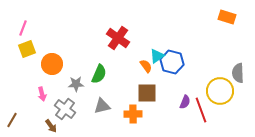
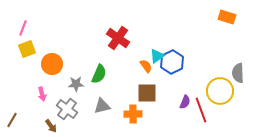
blue hexagon: rotated 20 degrees clockwise
gray cross: moved 2 px right
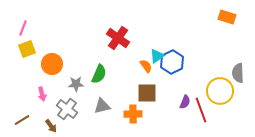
brown line: moved 10 px right; rotated 28 degrees clockwise
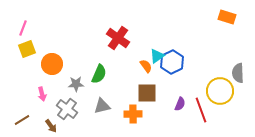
purple semicircle: moved 5 px left, 2 px down
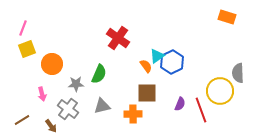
gray cross: moved 1 px right
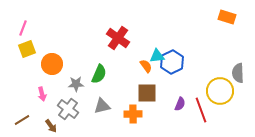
cyan triangle: rotated 28 degrees clockwise
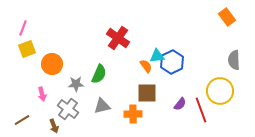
orange rectangle: rotated 36 degrees clockwise
gray semicircle: moved 4 px left, 13 px up
purple semicircle: rotated 16 degrees clockwise
brown arrow: moved 3 px right; rotated 16 degrees clockwise
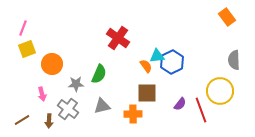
brown arrow: moved 5 px left, 5 px up; rotated 24 degrees clockwise
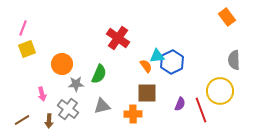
orange circle: moved 10 px right
purple semicircle: rotated 16 degrees counterclockwise
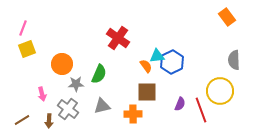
brown square: moved 1 px up
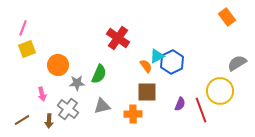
cyan triangle: rotated 21 degrees counterclockwise
gray semicircle: moved 3 px right, 3 px down; rotated 60 degrees clockwise
orange circle: moved 4 px left, 1 px down
gray star: moved 1 px right, 1 px up
